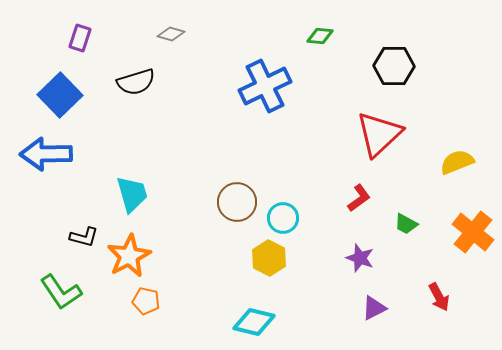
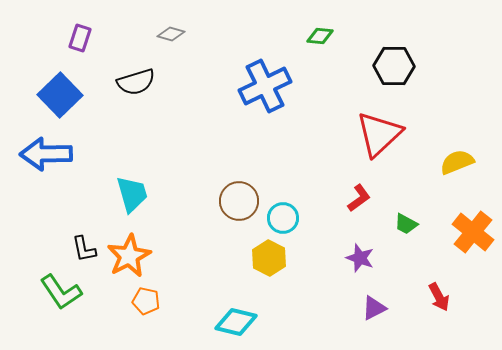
brown circle: moved 2 px right, 1 px up
black L-shape: moved 12 px down; rotated 64 degrees clockwise
cyan diamond: moved 18 px left
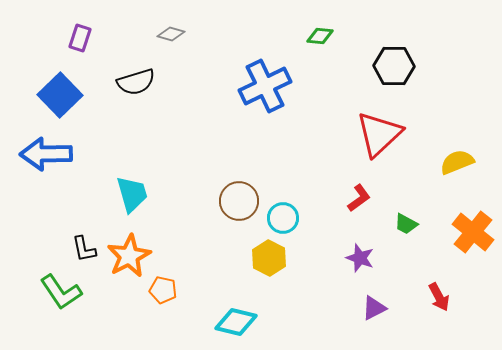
orange pentagon: moved 17 px right, 11 px up
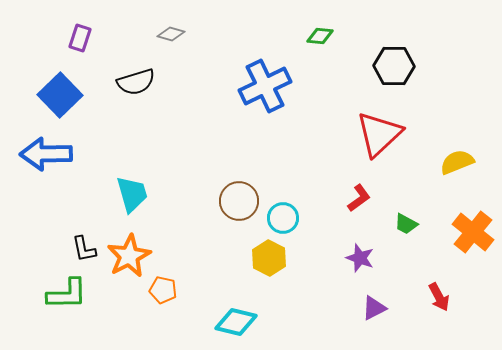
green L-shape: moved 6 px right, 2 px down; rotated 57 degrees counterclockwise
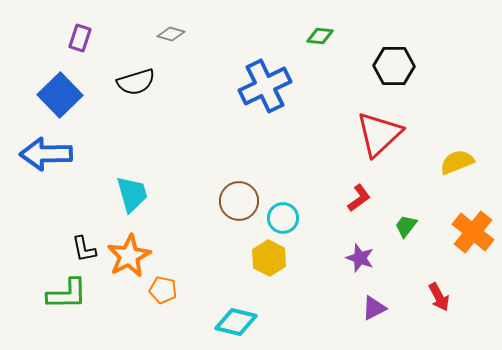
green trapezoid: moved 2 px down; rotated 100 degrees clockwise
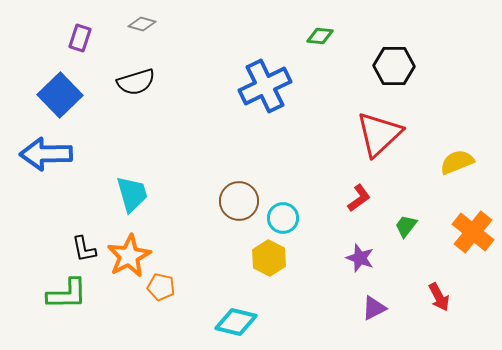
gray diamond: moved 29 px left, 10 px up
orange pentagon: moved 2 px left, 3 px up
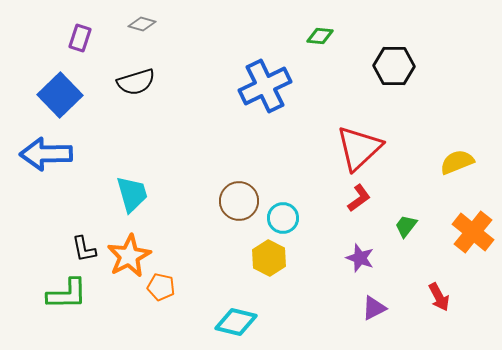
red triangle: moved 20 px left, 14 px down
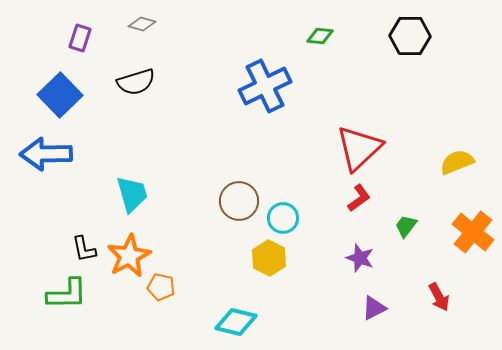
black hexagon: moved 16 px right, 30 px up
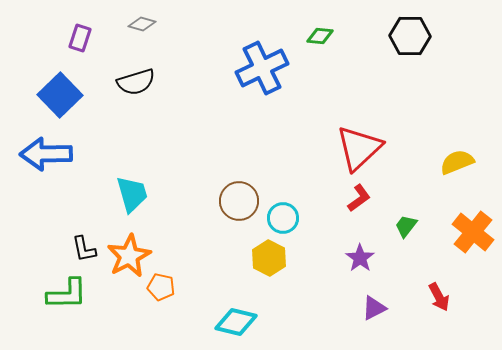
blue cross: moved 3 px left, 18 px up
purple star: rotated 16 degrees clockwise
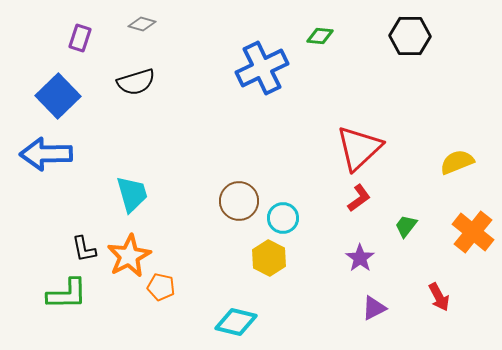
blue square: moved 2 px left, 1 px down
